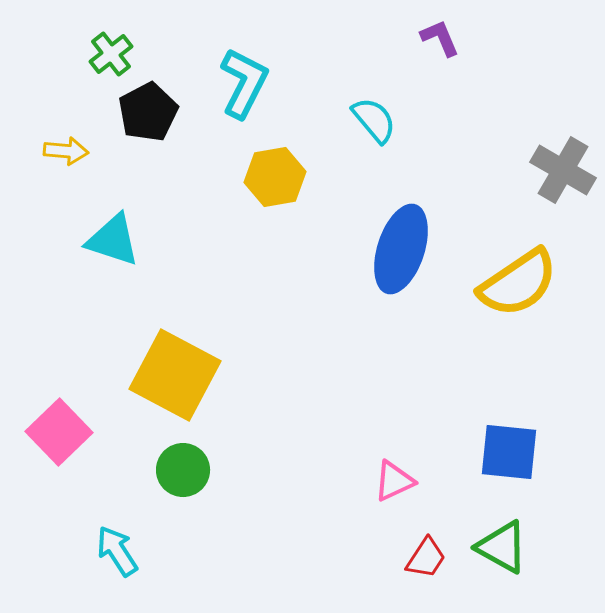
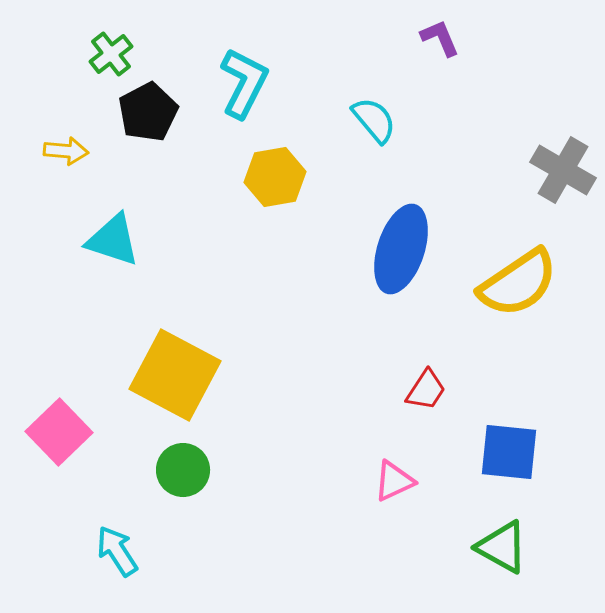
red trapezoid: moved 168 px up
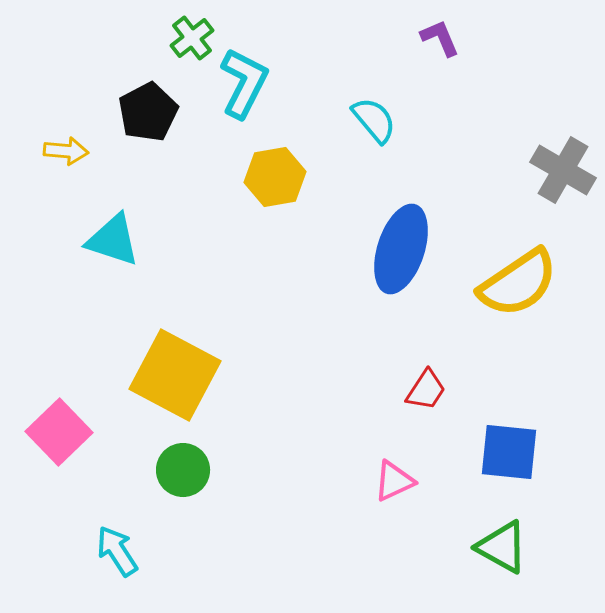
green cross: moved 81 px right, 16 px up
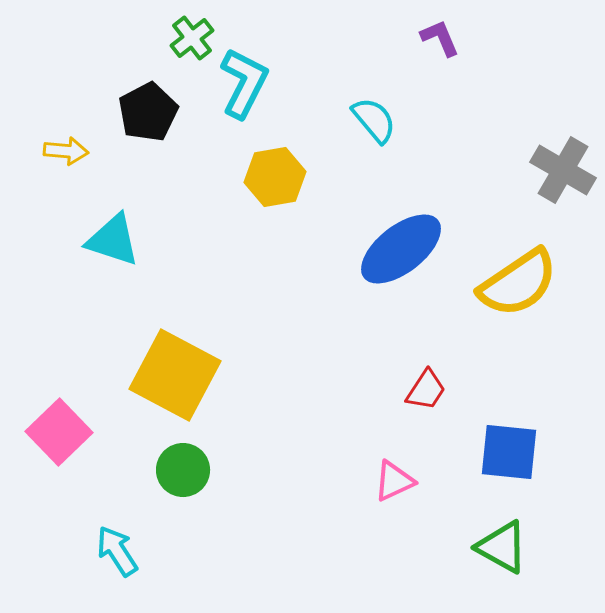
blue ellipse: rotated 34 degrees clockwise
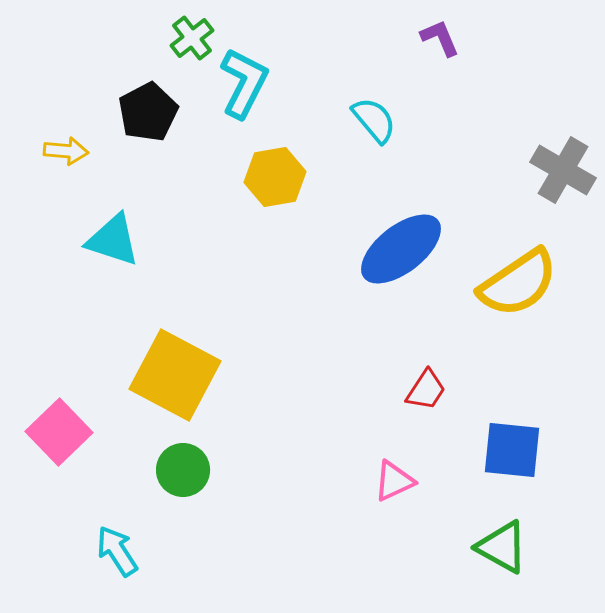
blue square: moved 3 px right, 2 px up
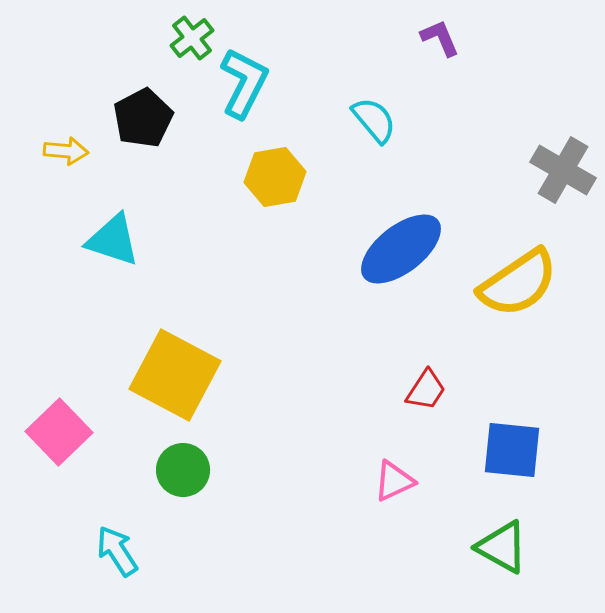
black pentagon: moved 5 px left, 6 px down
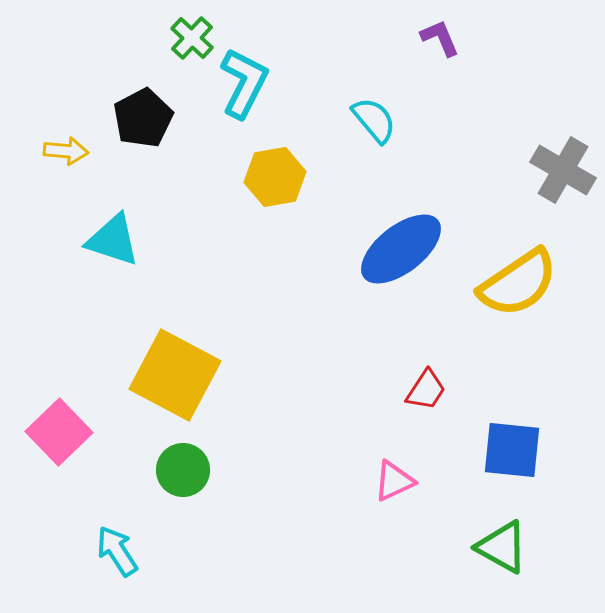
green cross: rotated 9 degrees counterclockwise
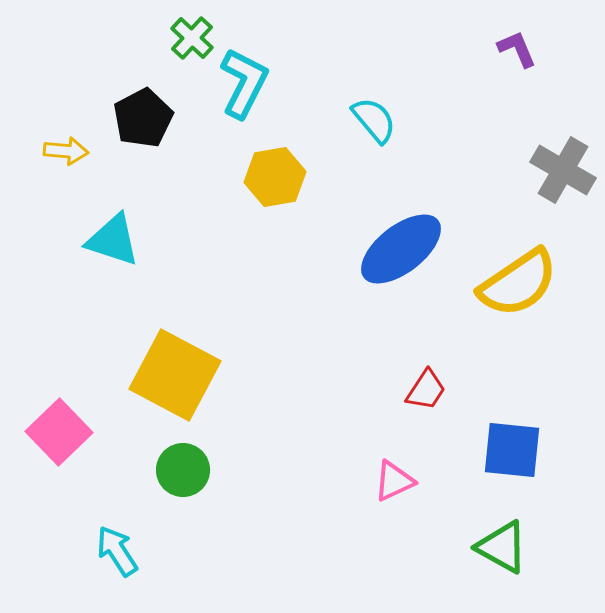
purple L-shape: moved 77 px right, 11 px down
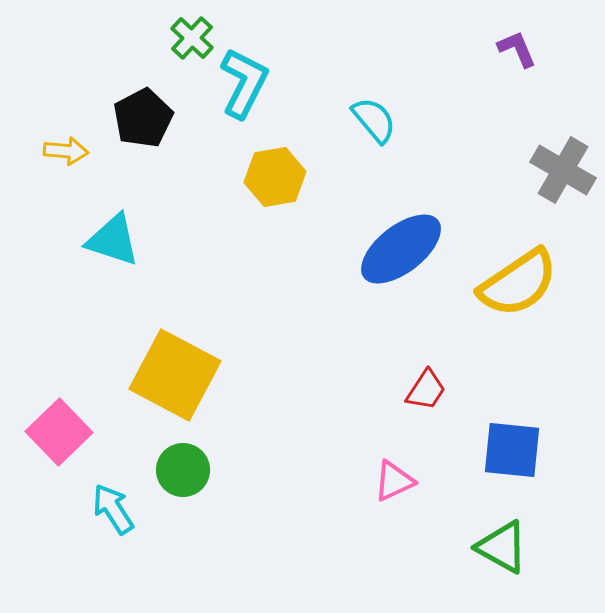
cyan arrow: moved 4 px left, 42 px up
